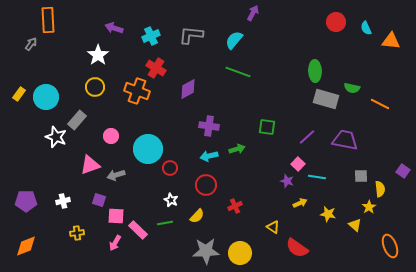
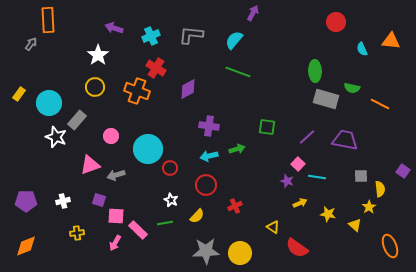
cyan semicircle at (366, 28): moved 4 px left, 21 px down
cyan circle at (46, 97): moved 3 px right, 6 px down
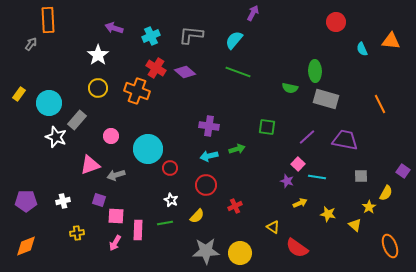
yellow circle at (95, 87): moved 3 px right, 1 px down
green semicircle at (352, 88): moved 62 px left
purple diamond at (188, 89): moved 3 px left, 17 px up; rotated 70 degrees clockwise
orange line at (380, 104): rotated 36 degrees clockwise
yellow semicircle at (380, 189): moved 6 px right, 4 px down; rotated 35 degrees clockwise
pink rectangle at (138, 230): rotated 48 degrees clockwise
